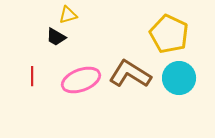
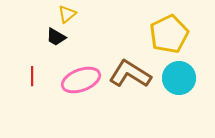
yellow triangle: moved 1 px left, 1 px up; rotated 24 degrees counterclockwise
yellow pentagon: rotated 21 degrees clockwise
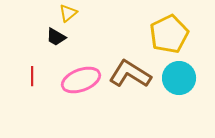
yellow triangle: moved 1 px right, 1 px up
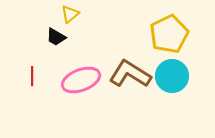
yellow triangle: moved 2 px right, 1 px down
cyan circle: moved 7 px left, 2 px up
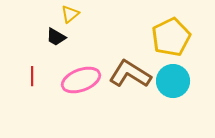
yellow pentagon: moved 2 px right, 3 px down
cyan circle: moved 1 px right, 5 px down
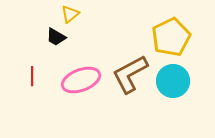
brown L-shape: rotated 60 degrees counterclockwise
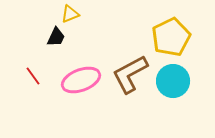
yellow triangle: rotated 18 degrees clockwise
black trapezoid: rotated 95 degrees counterclockwise
red line: moved 1 px right; rotated 36 degrees counterclockwise
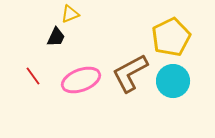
brown L-shape: moved 1 px up
